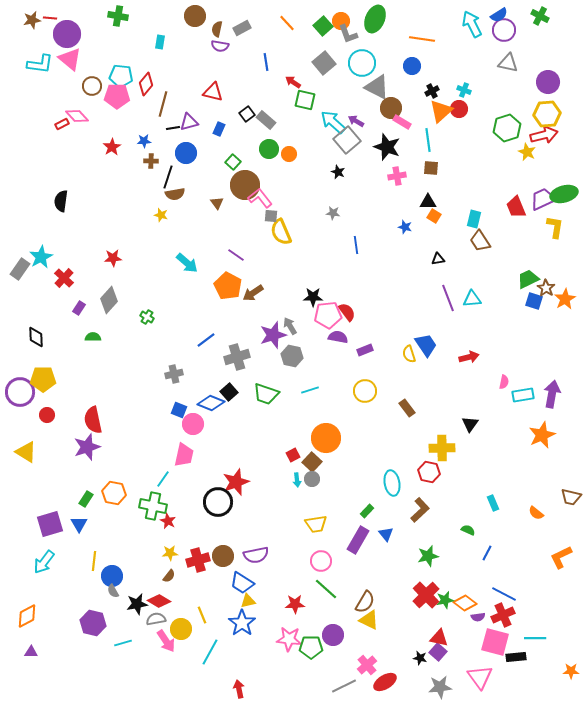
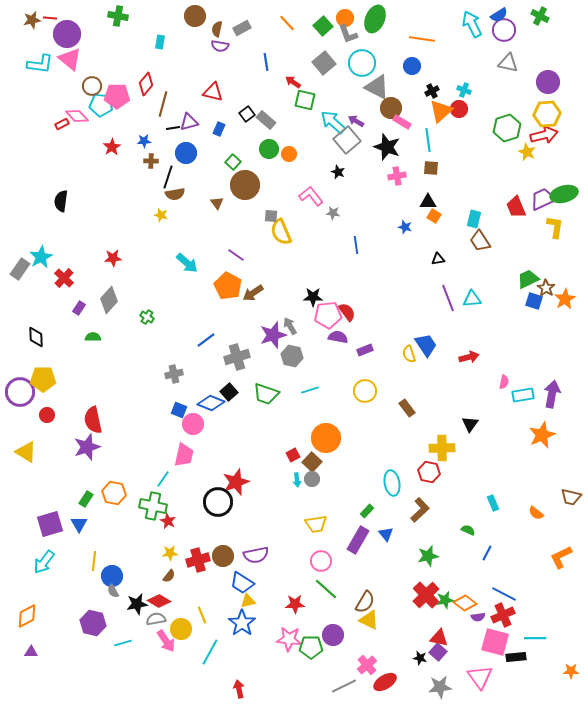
orange circle at (341, 21): moved 4 px right, 3 px up
cyan pentagon at (121, 76): moved 20 px left, 29 px down
pink L-shape at (260, 198): moved 51 px right, 2 px up
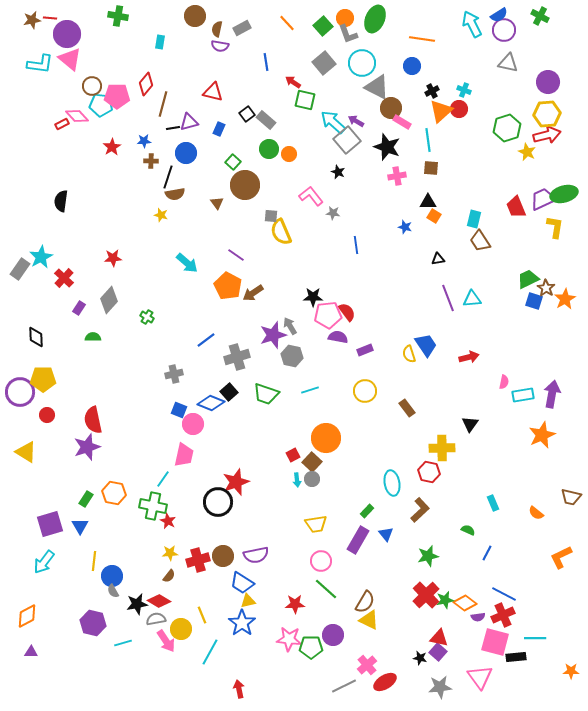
red arrow at (544, 135): moved 3 px right
blue triangle at (79, 524): moved 1 px right, 2 px down
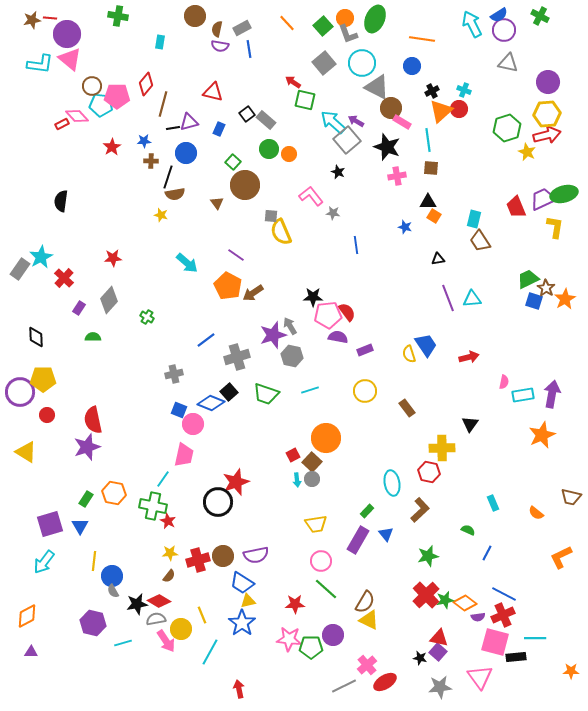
blue line at (266, 62): moved 17 px left, 13 px up
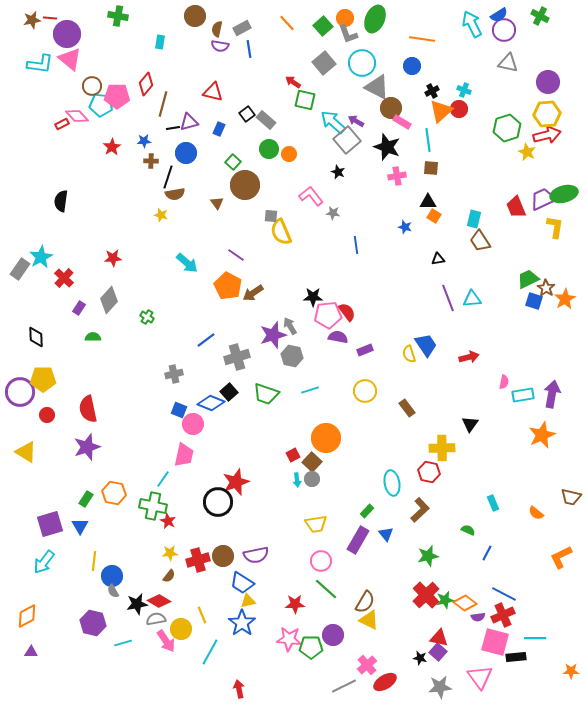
red semicircle at (93, 420): moved 5 px left, 11 px up
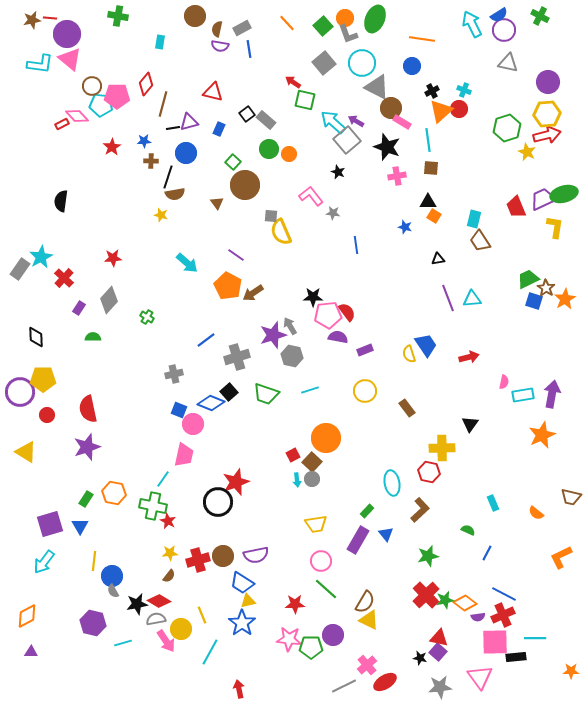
pink square at (495, 642): rotated 16 degrees counterclockwise
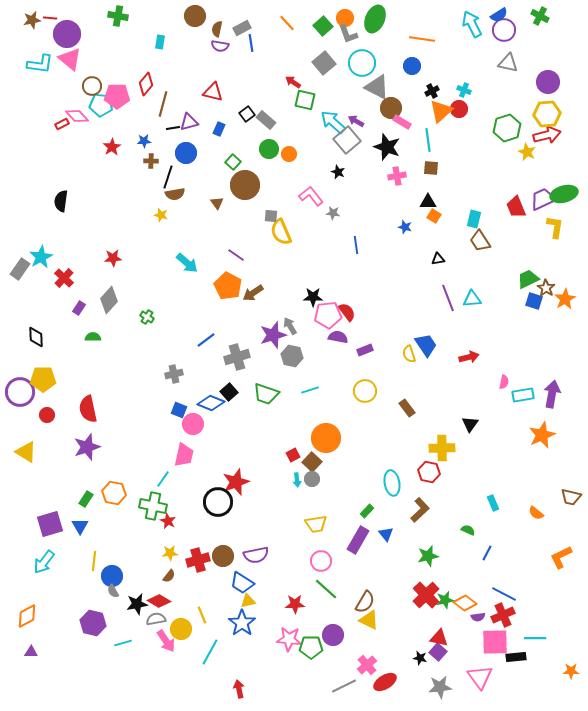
blue line at (249, 49): moved 2 px right, 6 px up
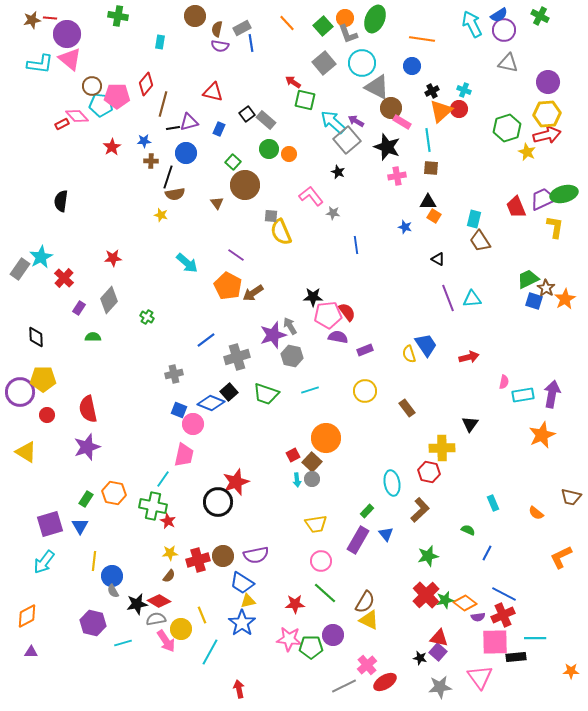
black triangle at (438, 259): rotated 40 degrees clockwise
green line at (326, 589): moved 1 px left, 4 px down
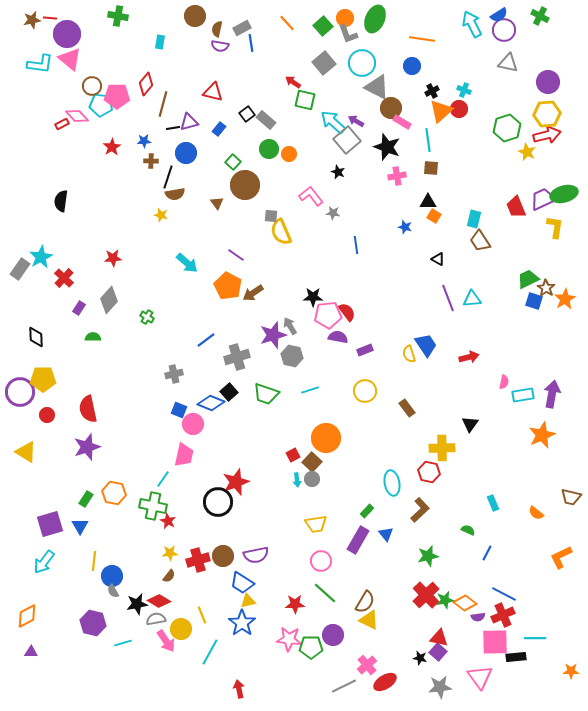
blue rectangle at (219, 129): rotated 16 degrees clockwise
